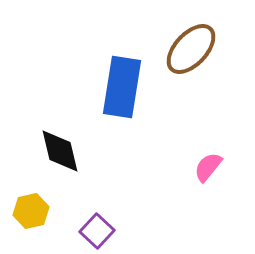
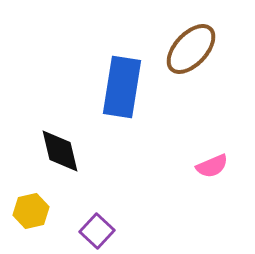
pink semicircle: moved 4 px right, 1 px up; rotated 152 degrees counterclockwise
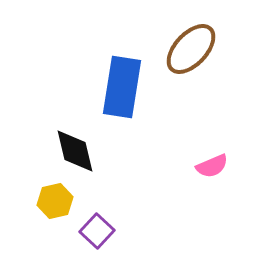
black diamond: moved 15 px right
yellow hexagon: moved 24 px right, 10 px up
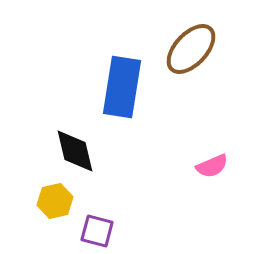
purple square: rotated 28 degrees counterclockwise
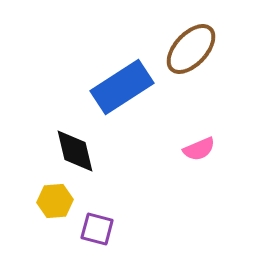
blue rectangle: rotated 48 degrees clockwise
pink semicircle: moved 13 px left, 17 px up
yellow hexagon: rotated 8 degrees clockwise
purple square: moved 2 px up
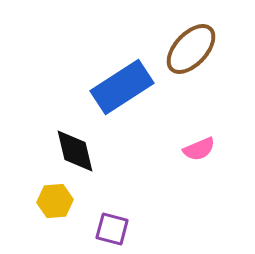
purple square: moved 15 px right
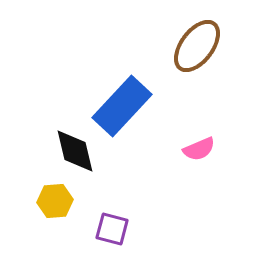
brown ellipse: moved 6 px right, 3 px up; rotated 6 degrees counterclockwise
blue rectangle: moved 19 px down; rotated 14 degrees counterclockwise
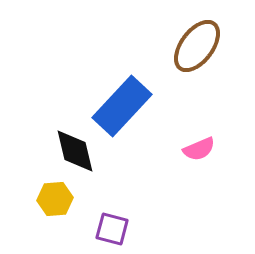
yellow hexagon: moved 2 px up
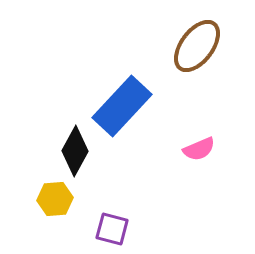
black diamond: rotated 42 degrees clockwise
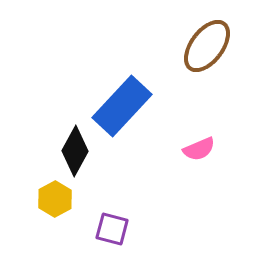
brown ellipse: moved 10 px right
yellow hexagon: rotated 24 degrees counterclockwise
